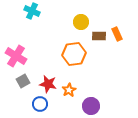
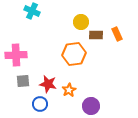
brown rectangle: moved 3 px left, 1 px up
pink cross: moved 1 px up; rotated 35 degrees counterclockwise
gray square: rotated 24 degrees clockwise
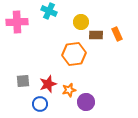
cyan cross: moved 17 px right
pink cross: moved 1 px right, 33 px up
red star: rotated 30 degrees counterclockwise
orange star: rotated 16 degrees clockwise
purple circle: moved 5 px left, 4 px up
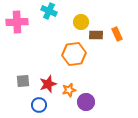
blue circle: moved 1 px left, 1 px down
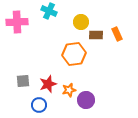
purple circle: moved 2 px up
